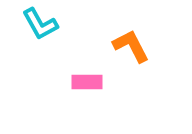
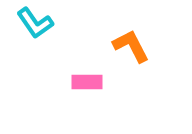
cyan L-shape: moved 5 px left, 1 px up; rotated 6 degrees counterclockwise
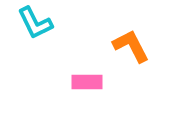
cyan L-shape: rotated 9 degrees clockwise
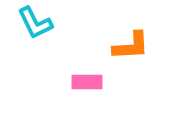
orange L-shape: rotated 114 degrees clockwise
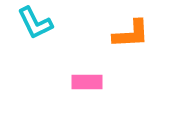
orange L-shape: moved 12 px up
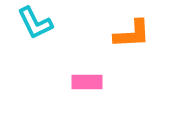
orange L-shape: moved 1 px right
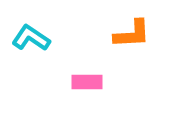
cyan L-shape: moved 4 px left, 15 px down; rotated 150 degrees clockwise
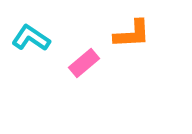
pink rectangle: moved 3 px left, 19 px up; rotated 40 degrees counterclockwise
